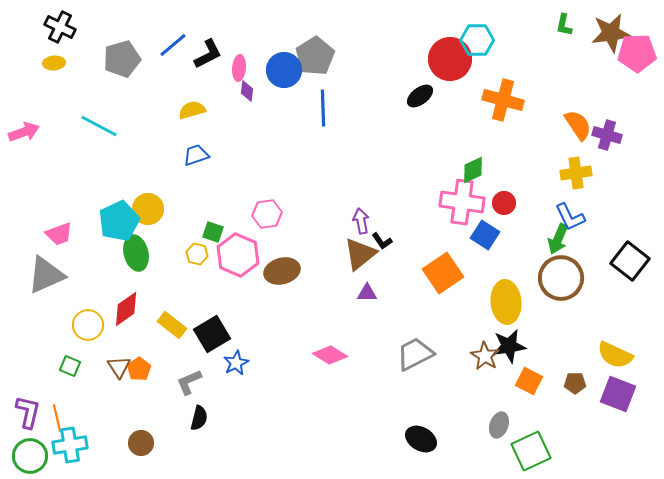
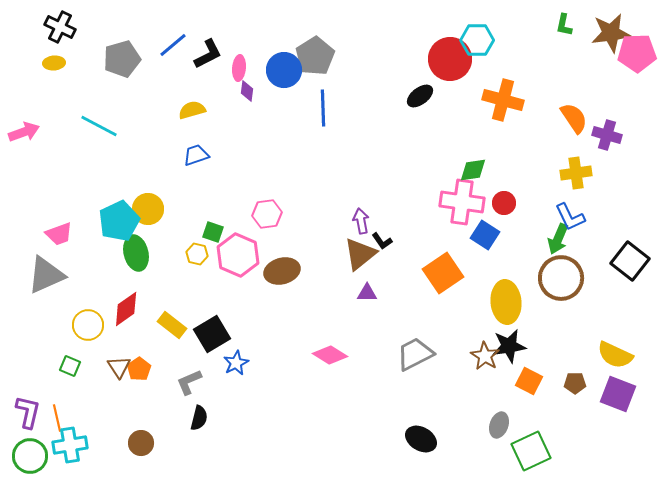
orange semicircle at (578, 125): moved 4 px left, 7 px up
green diamond at (473, 170): rotated 16 degrees clockwise
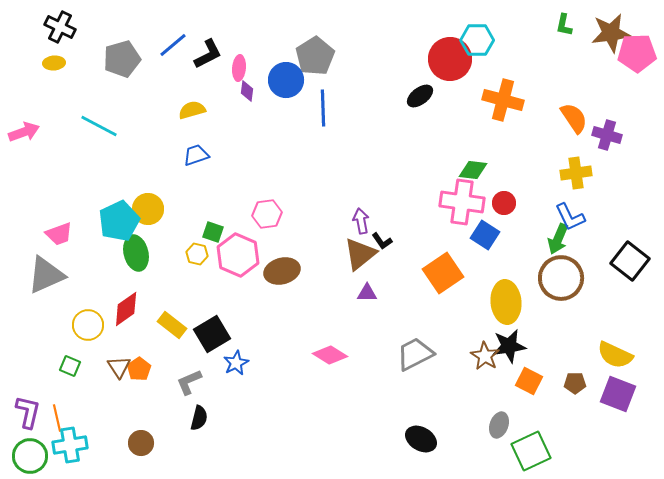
blue circle at (284, 70): moved 2 px right, 10 px down
green diamond at (473, 170): rotated 16 degrees clockwise
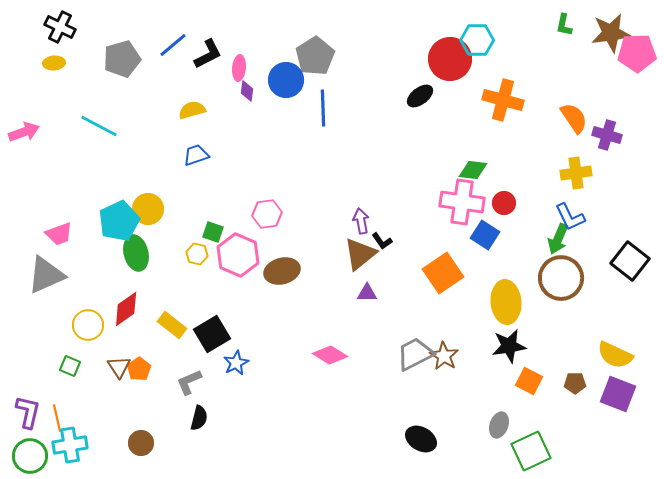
brown star at (485, 356): moved 41 px left
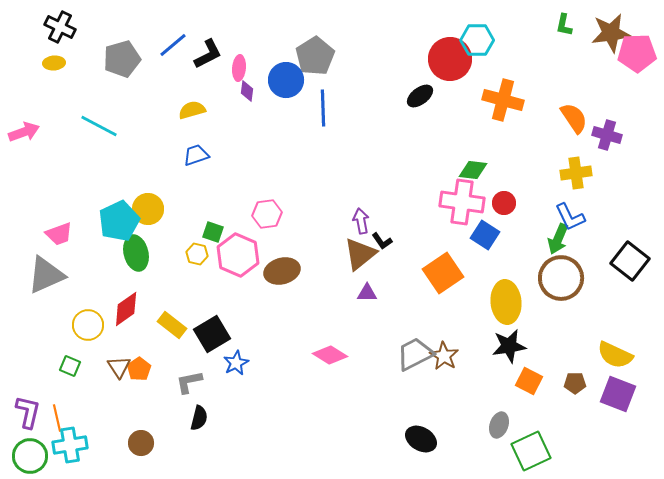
gray L-shape at (189, 382): rotated 12 degrees clockwise
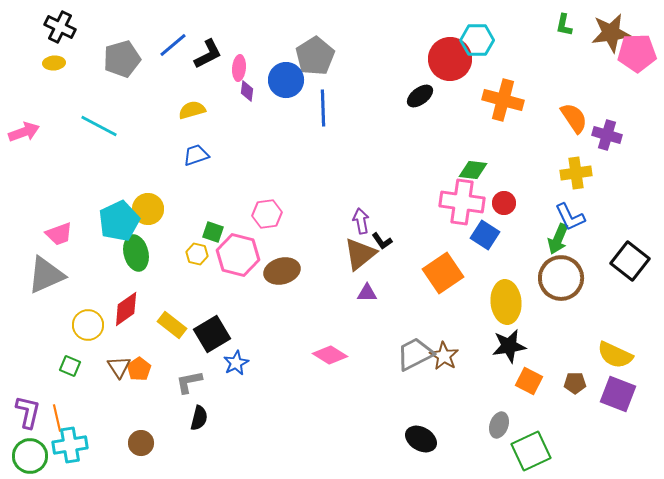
pink hexagon at (238, 255): rotated 9 degrees counterclockwise
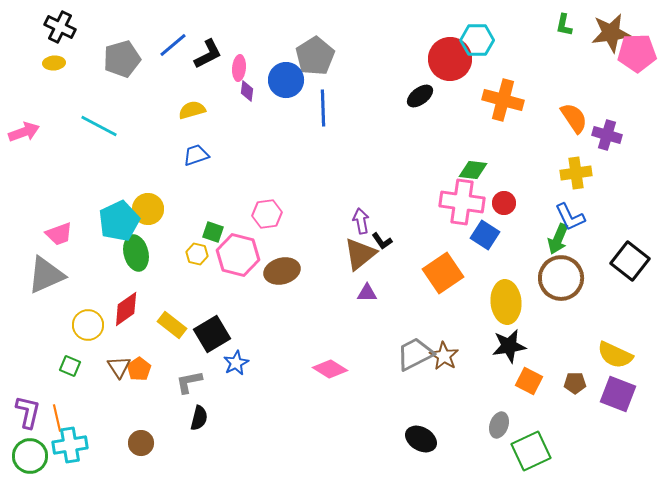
pink diamond at (330, 355): moved 14 px down
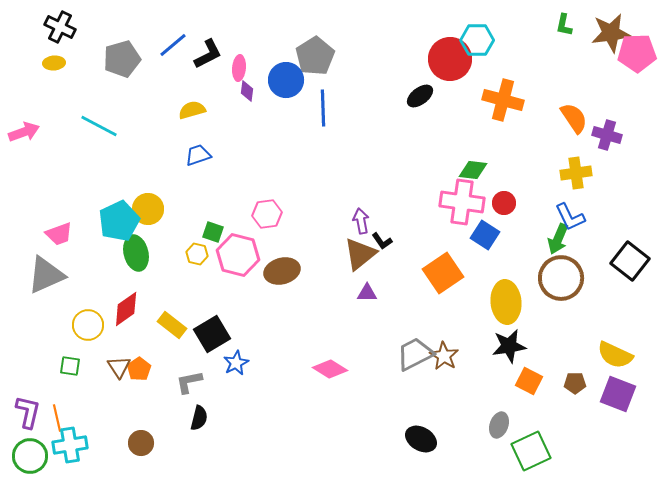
blue trapezoid at (196, 155): moved 2 px right
green square at (70, 366): rotated 15 degrees counterclockwise
